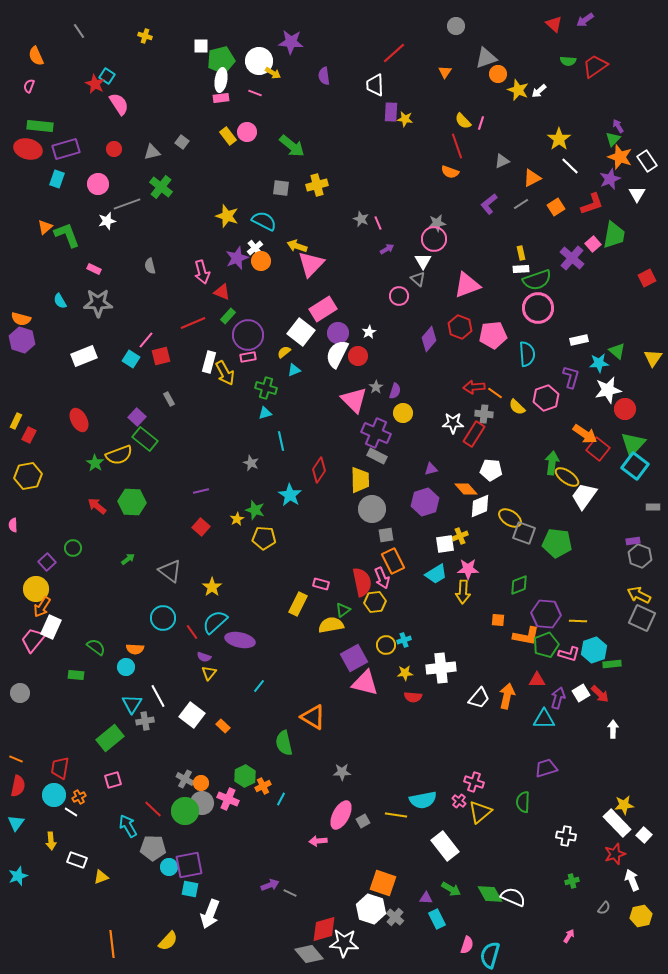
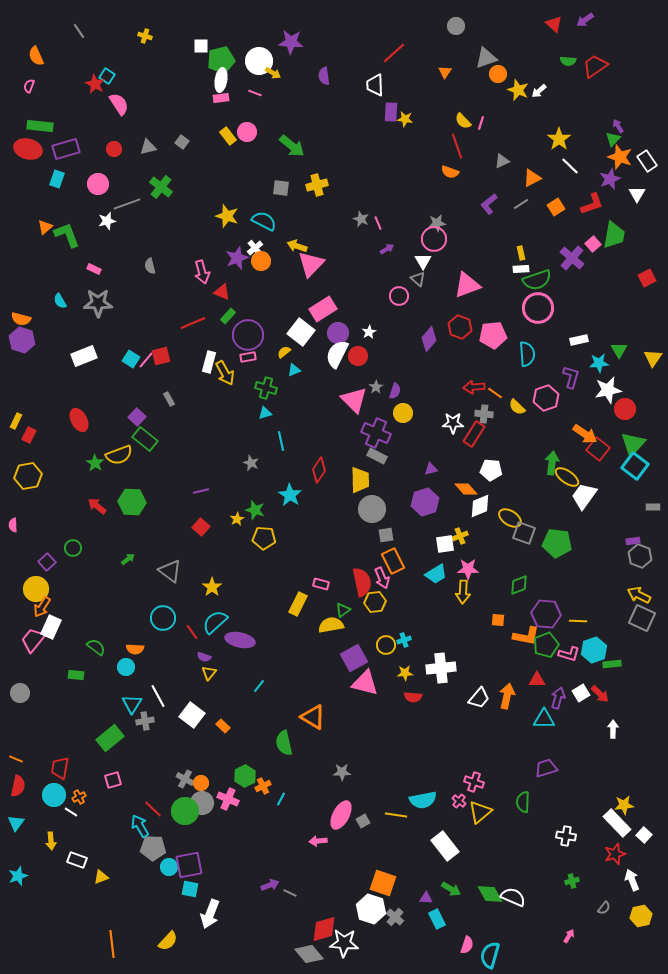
gray triangle at (152, 152): moved 4 px left, 5 px up
pink line at (146, 340): moved 20 px down
green triangle at (617, 351): moved 2 px right, 1 px up; rotated 18 degrees clockwise
cyan arrow at (128, 826): moved 12 px right
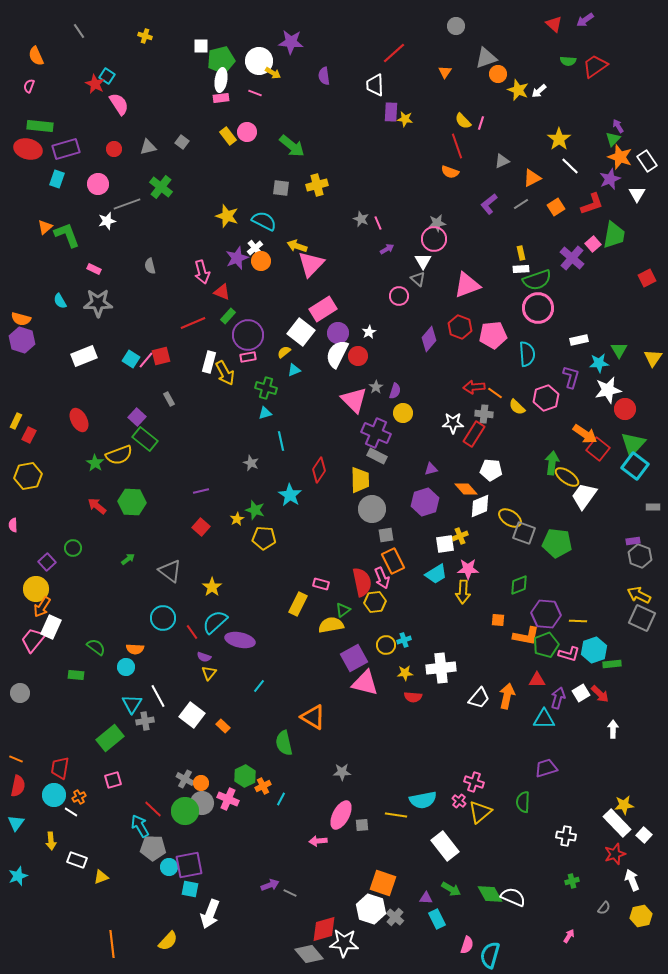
gray square at (363, 821): moved 1 px left, 4 px down; rotated 24 degrees clockwise
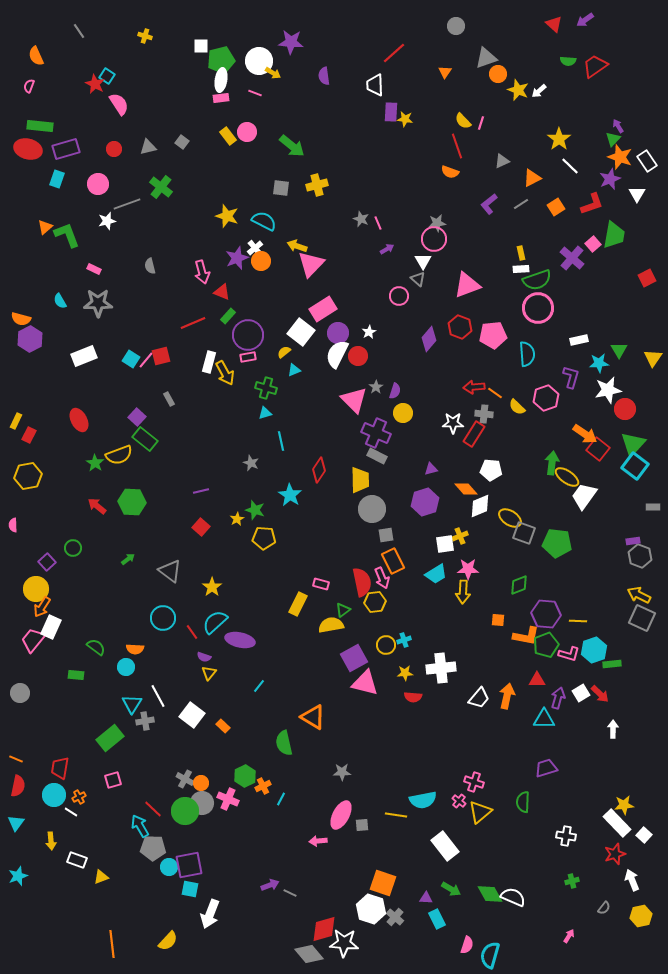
purple hexagon at (22, 340): moved 8 px right, 1 px up; rotated 15 degrees clockwise
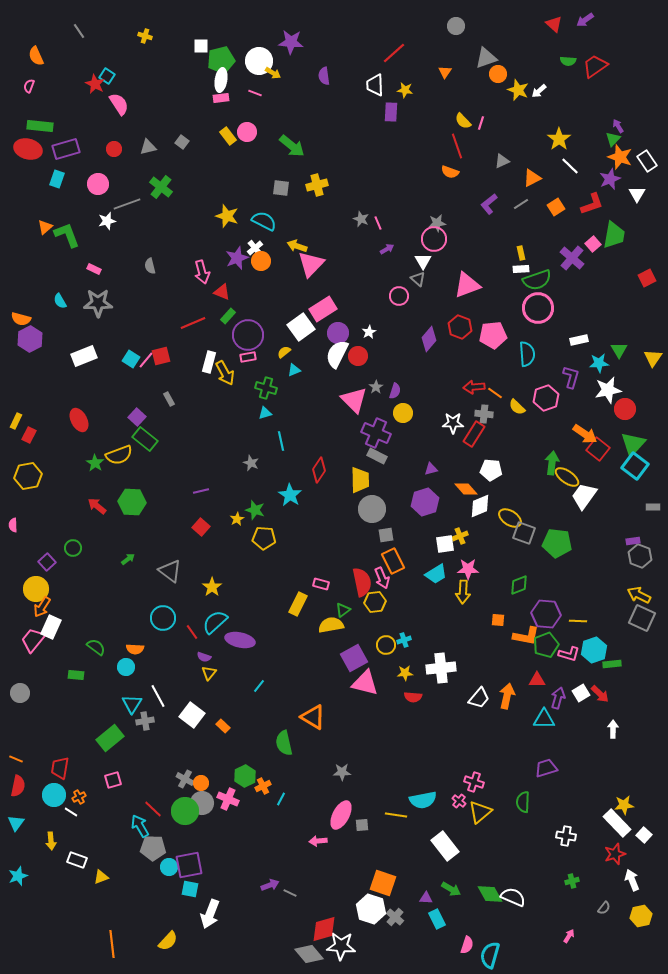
yellow star at (405, 119): moved 29 px up
white square at (301, 332): moved 5 px up; rotated 16 degrees clockwise
white star at (344, 943): moved 3 px left, 3 px down
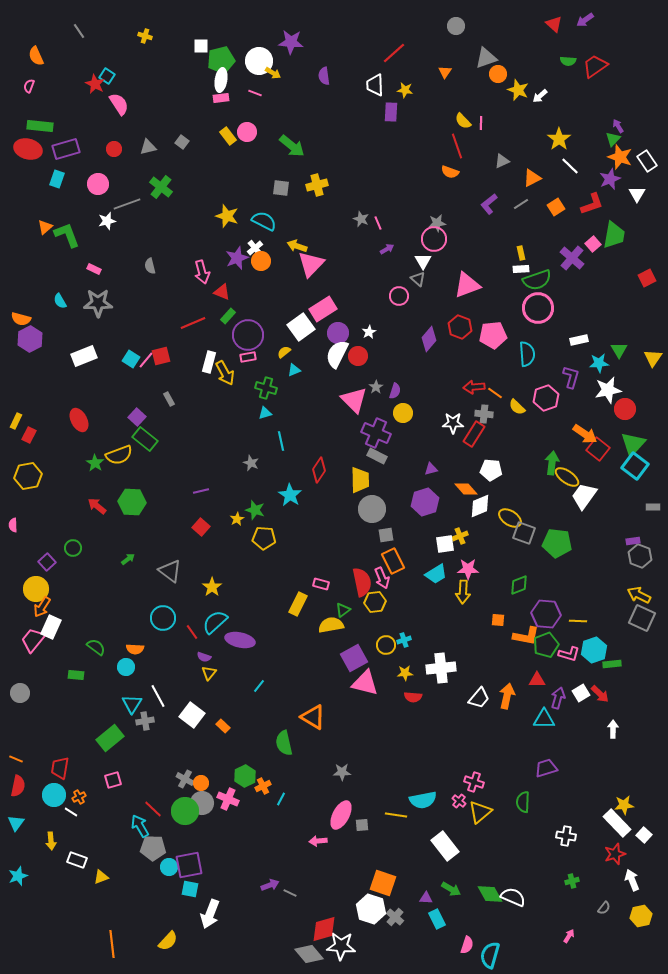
white arrow at (539, 91): moved 1 px right, 5 px down
pink line at (481, 123): rotated 16 degrees counterclockwise
